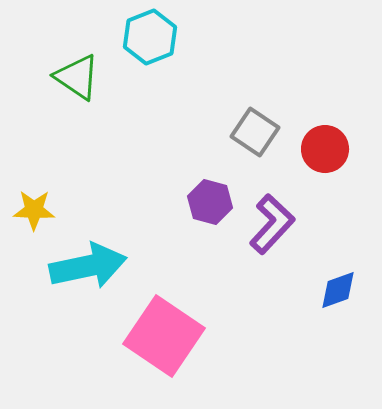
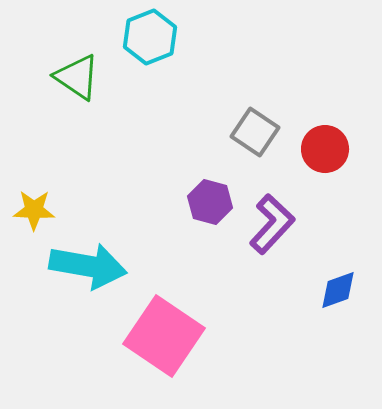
cyan arrow: rotated 22 degrees clockwise
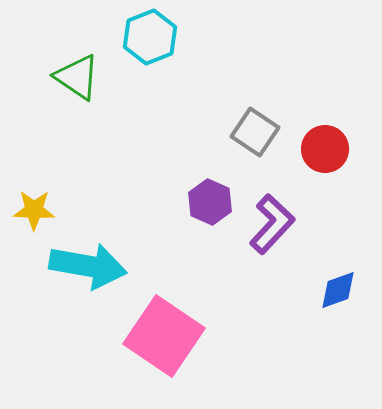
purple hexagon: rotated 9 degrees clockwise
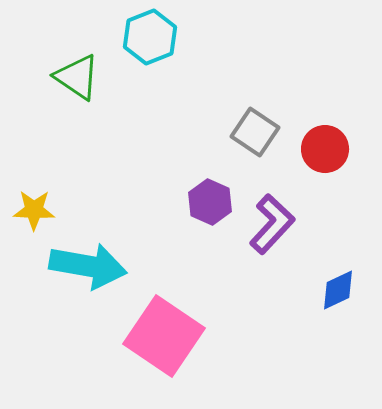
blue diamond: rotated 6 degrees counterclockwise
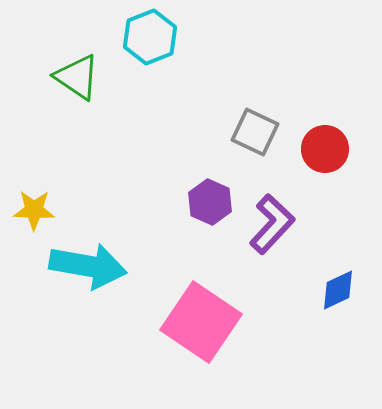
gray square: rotated 9 degrees counterclockwise
pink square: moved 37 px right, 14 px up
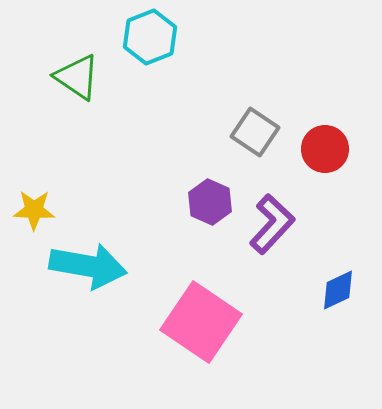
gray square: rotated 9 degrees clockwise
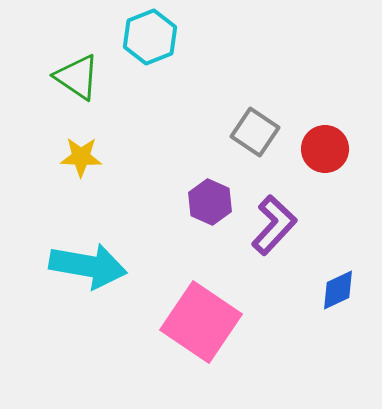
yellow star: moved 47 px right, 53 px up
purple L-shape: moved 2 px right, 1 px down
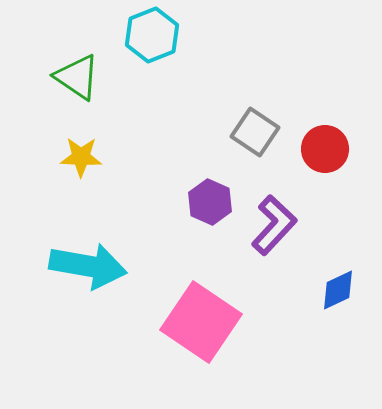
cyan hexagon: moved 2 px right, 2 px up
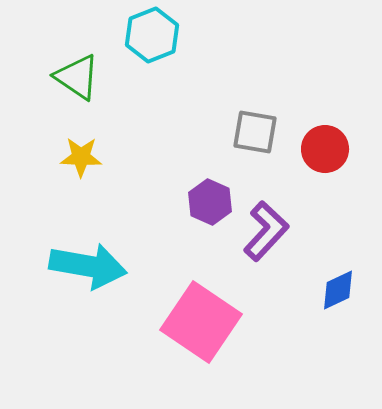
gray square: rotated 24 degrees counterclockwise
purple L-shape: moved 8 px left, 6 px down
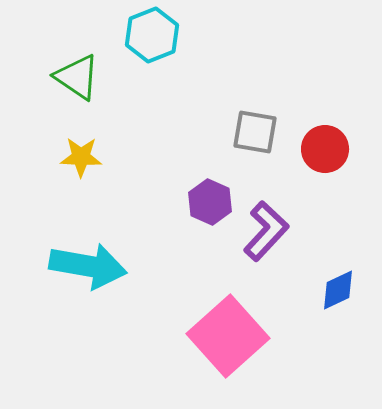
pink square: moved 27 px right, 14 px down; rotated 14 degrees clockwise
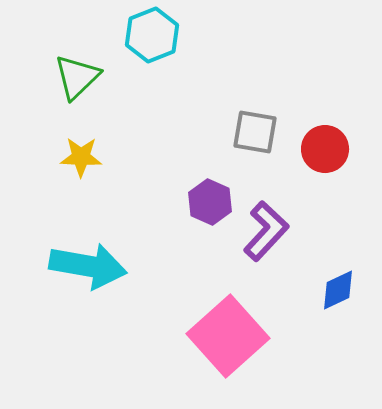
green triangle: rotated 42 degrees clockwise
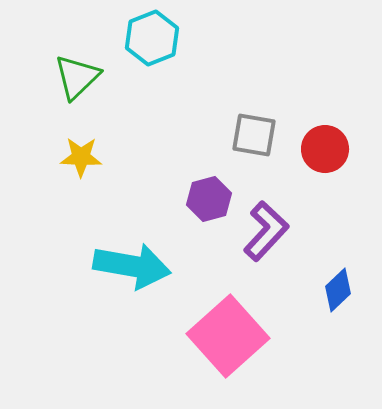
cyan hexagon: moved 3 px down
gray square: moved 1 px left, 3 px down
purple hexagon: moved 1 px left, 3 px up; rotated 21 degrees clockwise
cyan arrow: moved 44 px right
blue diamond: rotated 18 degrees counterclockwise
